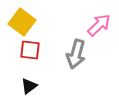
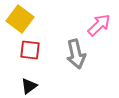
yellow square: moved 2 px left, 3 px up
gray arrow: rotated 28 degrees counterclockwise
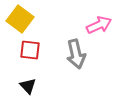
pink arrow: rotated 20 degrees clockwise
black triangle: moved 1 px left; rotated 36 degrees counterclockwise
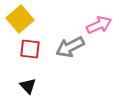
yellow square: rotated 12 degrees clockwise
red square: moved 1 px up
gray arrow: moved 6 px left, 7 px up; rotated 76 degrees clockwise
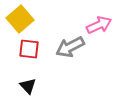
red square: moved 1 px left
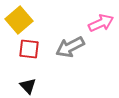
yellow square: moved 1 px left, 1 px down
pink arrow: moved 2 px right, 2 px up
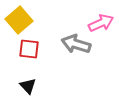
gray arrow: moved 6 px right, 3 px up; rotated 44 degrees clockwise
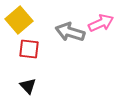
gray arrow: moved 6 px left, 12 px up
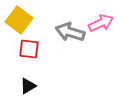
yellow square: rotated 12 degrees counterclockwise
black triangle: rotated 42 degrees clockwise
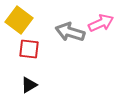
black triangle: moved 1 px right, 1 px up
